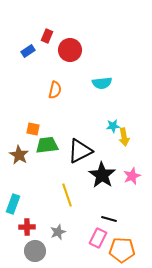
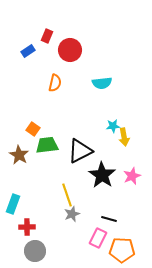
orange semicircle: moved 7 px up
orange square: rotated 24 degrees clockwise
gray star: moved 14 px right, 18 px up
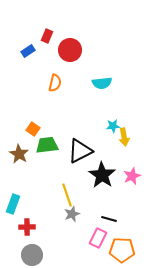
brown star: moved 1 px up
gray circle: moved 3 px left, 4 px down
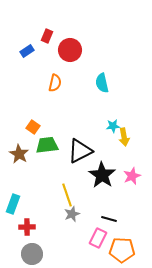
blue rectangle: moved 1 px left
cyan semicircle: rotated 84 degrees clockwise
orange square: moved 2 px up
gray circle: moved 1 px up
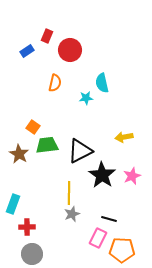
cyan star: moved 27 px left, 28 px up
yellow arrow: rotated 90 degrees clockwise
yellow line: moved 2 px right, 2 px up; rotated 20 degrees clockwise
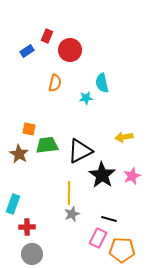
orange square: moved 4 px left, 2 px down; rotated 24 degrees counterclockwise
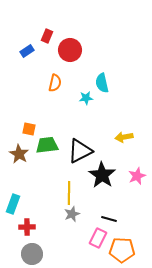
pink star: moved 5 px right
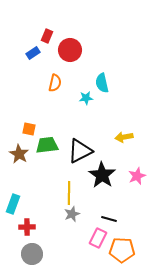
blue rectangle: moved 6 px right, 2 px down
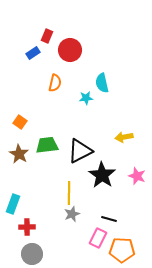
orange square: moved 9 px left, 7 px up; rotated 24 degrees clockwise
pink star: rotated 30 degrees counterclockwise
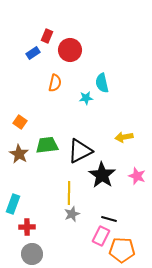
pink rectangle: moved 3 px right, 2 px up
